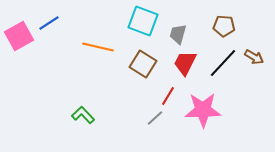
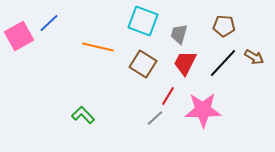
blue line: rotated 10 degrees counterclockwise
gray trapezoid: moved 1 px right
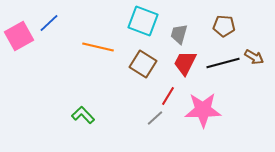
black line: rotated 32 degrees clockwise
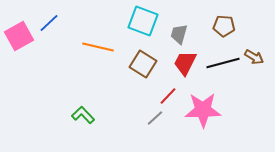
red line: rotated 12 degrees clockwise
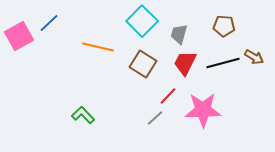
cyan square: moved 1 px left; rotated 24 degrees clockwise
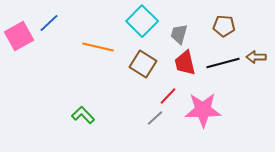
brown arrow: moved 2 px right; rotated 150 degrees clockwise
red trapezoid: rotated 40 degrees counterclockwise
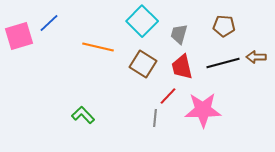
pink square: rotated 12 degrees clockwise
red trapezoid: moved 3 px left, 4 px down
gray line: rotated 42 degrees counterclockwise
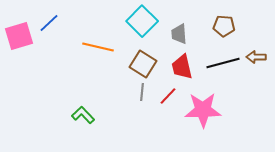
gray trapezoid: rotated 20 degrees counterclockwise
gray line: moved 13 px left, 26 px up
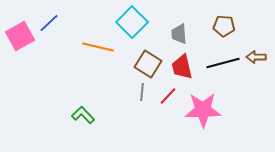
cyan square: moved 10 px left, 1 px down
pink square: moved 1 px right; rotated 12 degrees counterclockwise
brown square: moved 5 px right
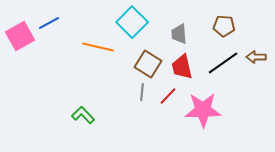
blue line: rotated 15 degrees clockwise
black line: rotated 20 degrees counterclockwise
